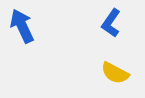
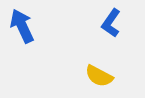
yellow semicircle: moved 16 px left, 3 px down
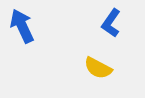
yellow semicircle: moved 1 px left, 8 px up
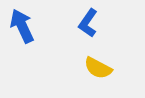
blue L-shape: moved 23 px left
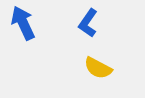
blue arrow: moved 1 px right, 3 px up
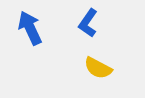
blue arrow: moved 7 px right, 5 px down
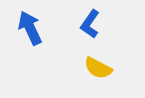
blue L-shape: moved 2 px right, 1 px down
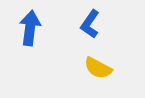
blue arrow: rotated 32 degrees clockwise
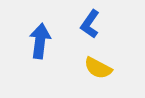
blue arrow: moved 10 px right, 13 px down
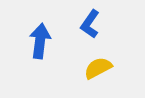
yellow semicircle: rotated 124 degrees clockwise
